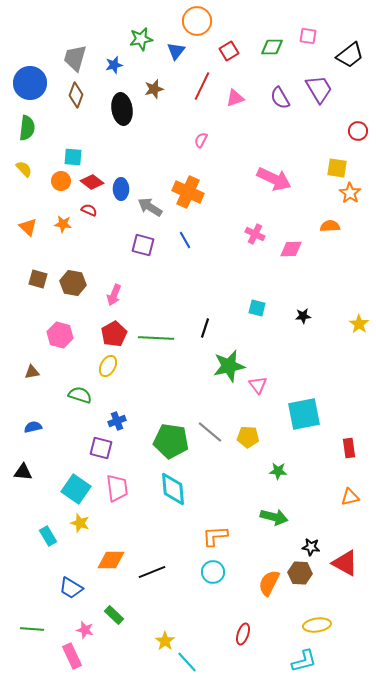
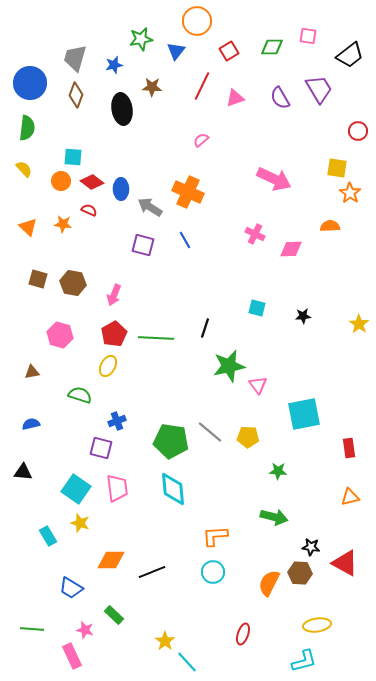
brown star at (154, 89): moved 2 px left, 2 px up; rotated 18 degrees clockwise
pink semicircle at (201, 140): rotated 21 degrees clockwise
blue semicircle at (33, 427): moved 2 px left, 3 px up
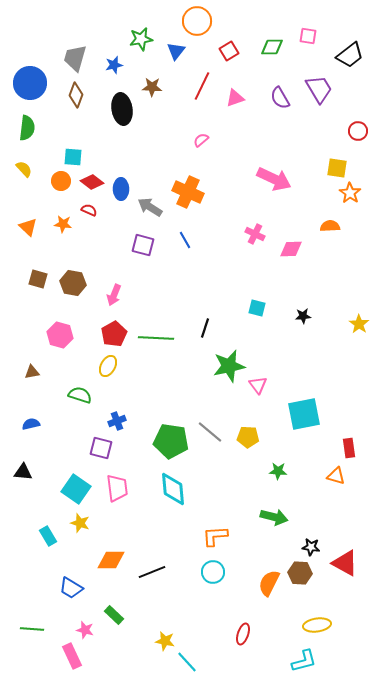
orange triangle at (350, 497): moved 14 px left, 21 px up; rotated 30 degrees clockwise
yellow star at (165, 641): rotated 24 degrees counterclockwise
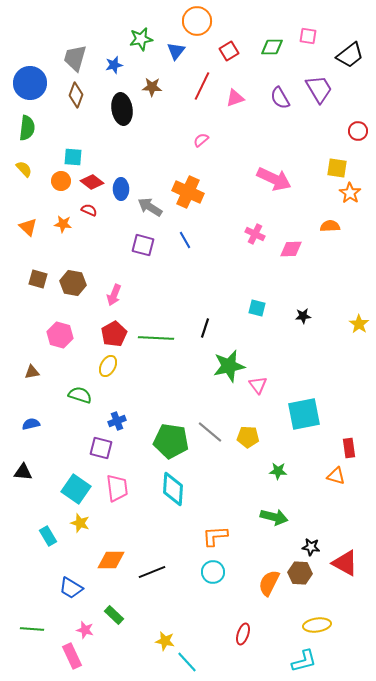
cyan diamond at (173, 489): rotated 8 degrees clockwise
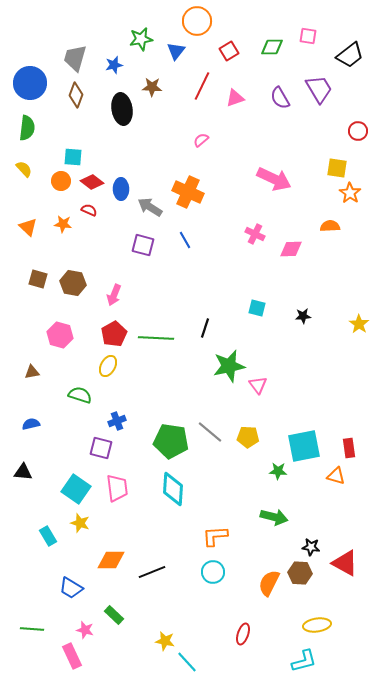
cyan square at (304, 414): moved 32 px down
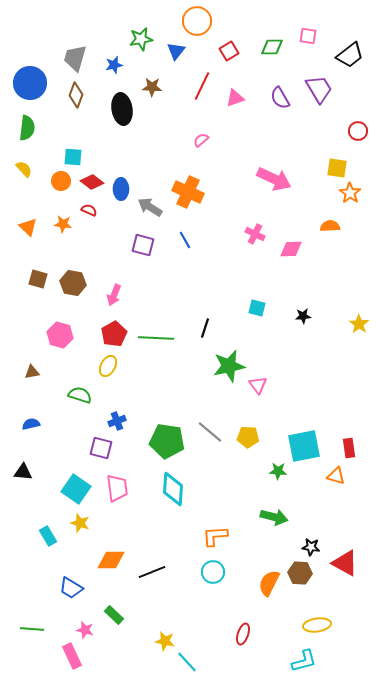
green pentagon at (171, 441): moved 4 px left
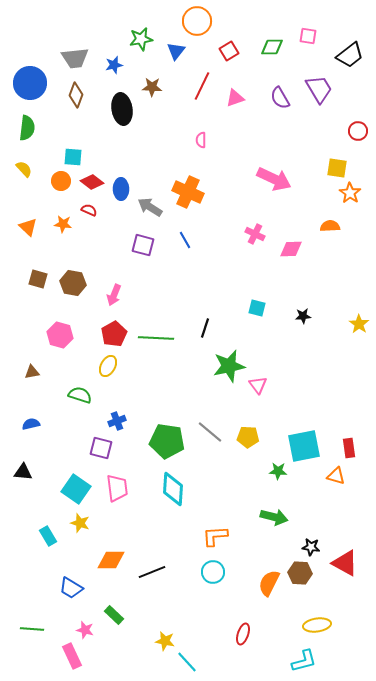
gray trapezoid at (75, 58): rotated 112 degrees counterclockwise
pink semicircle at (201, 140): rotated 49 degrees counterclockwise
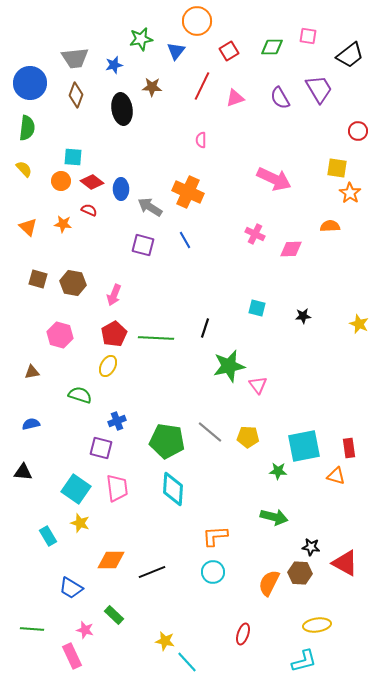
yellow star at (359, 324): rotated 12 degrees counterclockwise
